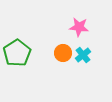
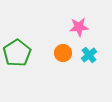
pink star: rotated 12 degrees counterclockwise
cyan cross: moved 6 px right
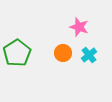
pink star: rotated 24 degrees clockwise
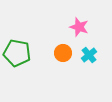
green pentagon: rotated 28 degrees counterclockwise
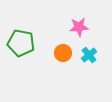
pink star: rotated 24 degrees counterclockwise
green pentagon: moved 4 px right, 10 px up
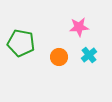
orange circle: moved 4 px left, 4 px down
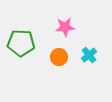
pink star: moved 14 px left
green pentagon: rotated 8 degrees counterclockwise
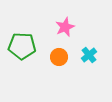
pink star: rotated 18 degrees counterclockwise
green pentagon: moved 1 px right, 3 px down
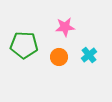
pink star: rotated 18 degrees clockwise
green pentagon: moved 2 px right, 1 px up
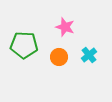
pink star: rotated 24 degrees clockwise
